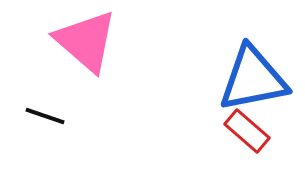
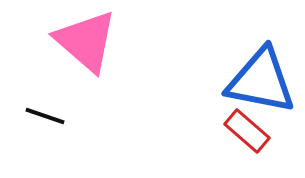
blue triangle: moved 8 px right, 2 px down; rotated 22 degrees clockwise
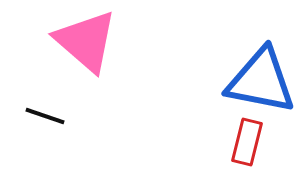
red rectangle: moved 11 px down; rotated 63 degrees clockwise
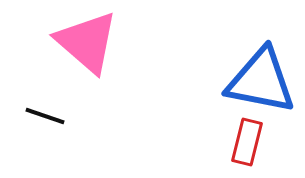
pink triangle: moved 1 px right, 1 px down
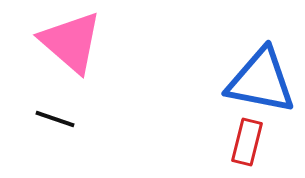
pink triangle: moved 16 px left
black line: moved 10 px right, 3 px down
